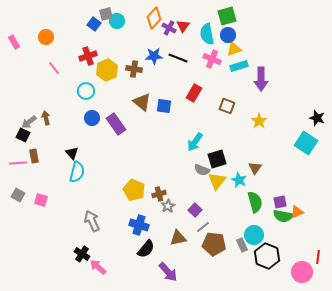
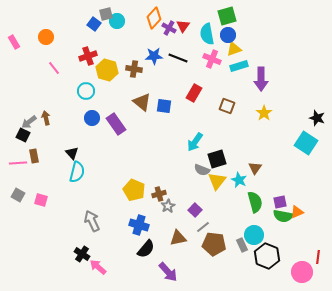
yellow hexagon at (107, 70): rotated 20 degrees counterclockwise
yellow star at (259, 121): moved 5 px right, 8 px up
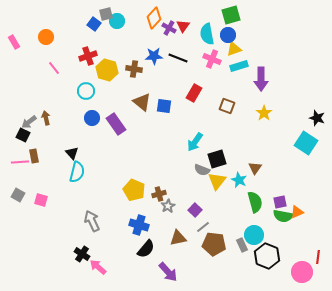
green square at (227, 16): moved 4 px right, 1 px up
pink line at (18, 163): moved 2 px right, 1 px up
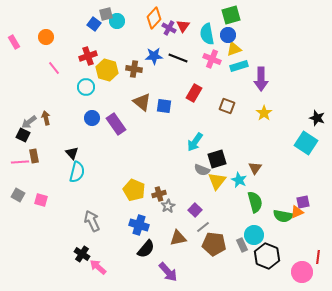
cyan circle at (86, 91): moved 4 px up
purple square at (280, 202): moved 23 px right
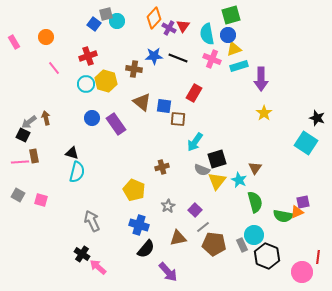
yellow hexagon at (107, 70): moved 1 px left, 11 px down
cyan circle at (86, 87): moved 3 px up
brown square at (227, 106): moved 49 px left, 13 px down; rotated 14 degrees counterclockwise
black triangle at (72, 153): rotated 32 degrees counterclockwise
brown cross at (159, 194): moved 3 px right, 27 px up
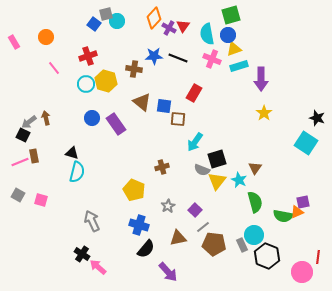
pink line at (20, 162): rotated 18 degrees counterclockwise
